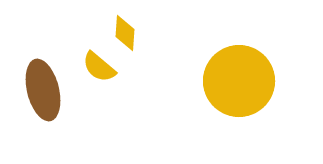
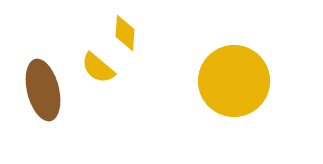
yellow semicircle: moved 1 px left, 1 px down
yellow circle: moved 5 px left
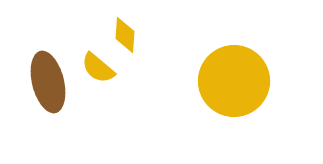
yellow diamond: moved 2 px down
brown ellipse: moved 5 px right, 8 px up
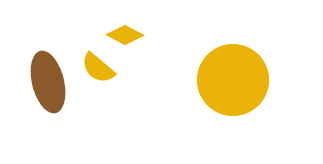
yellow diamond: rotated 66 degrees counterclockwise
yellow circle: moved 1 px left, 1 px up
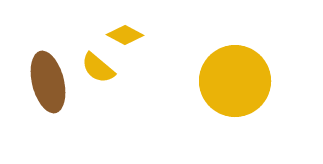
yellow circle: moved 2 px right, 1 px down
